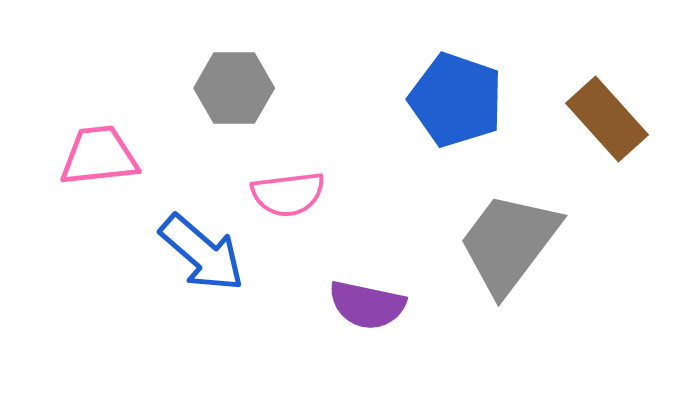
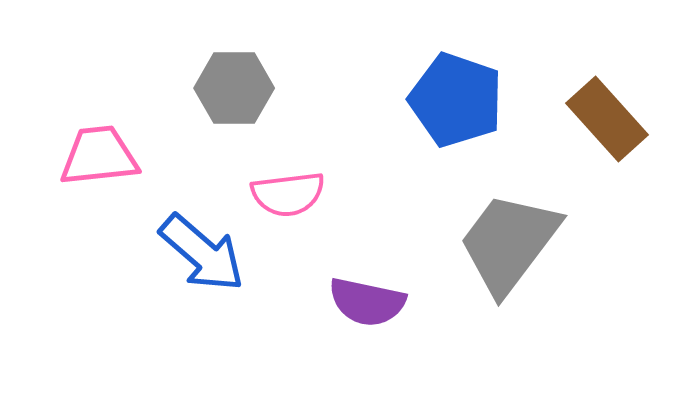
purple semicircle: moved 3 px up
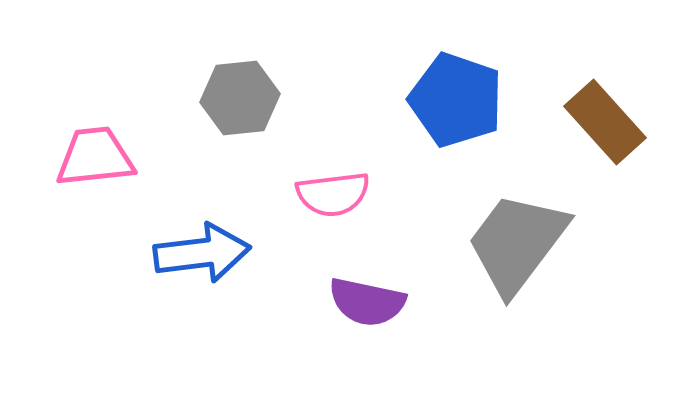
gray hexagon: moved 6 px right, 10 px down; rotated 6 degrees counterclockwise
brown rectangle: moved 2 px left, 3 px down
pink trapezoid: moved 4 px left, 1 px down
pink semicircle: moved 45 px right
gray trapezoid: moved 8 px right
blue arrow: rotated 48 degrees counterclockwise
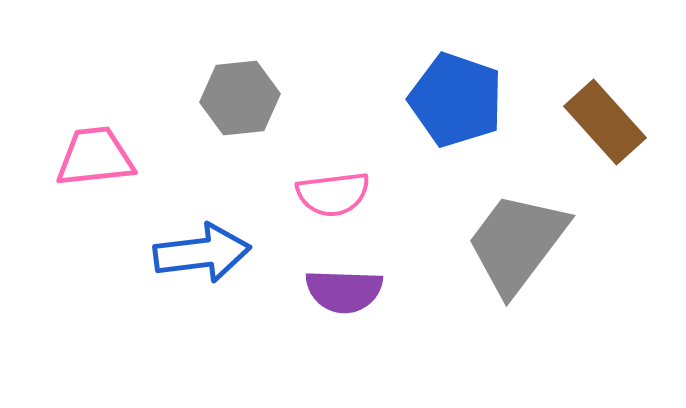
purple semicircle: moved 23 px left, 11 px up; rotated 10 degrees counterclockwise
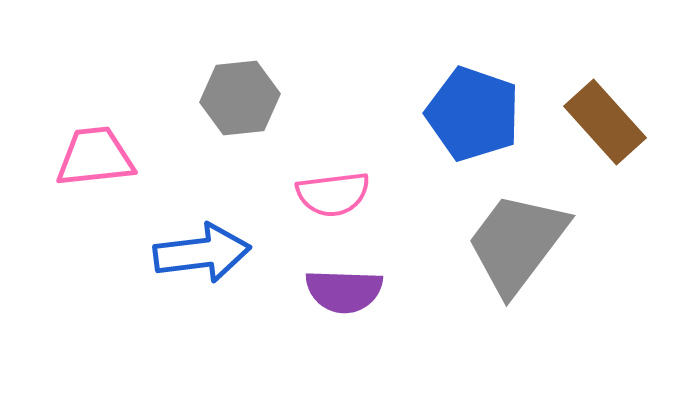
blue pentagon: moved 17 px right, 14 px down
